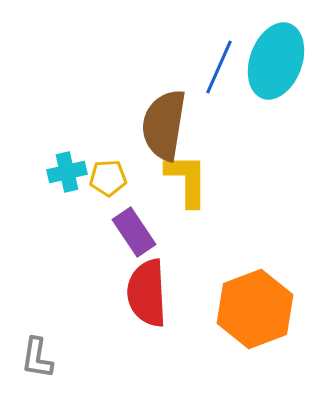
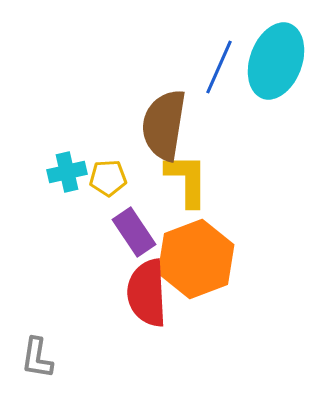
orange hexagon: moved 59 px left, 50 px up
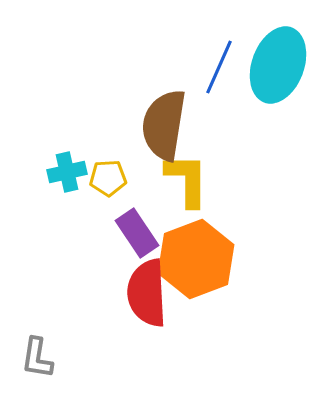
cyan ellipse: moved 2 px right, 4 px down
purple rectangle: moved 3 px right, 1 px down
